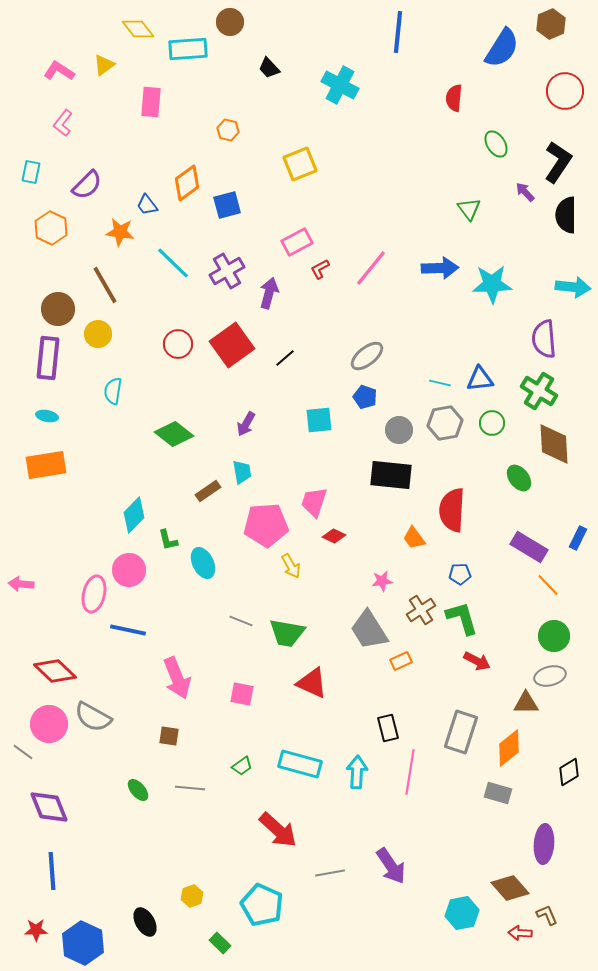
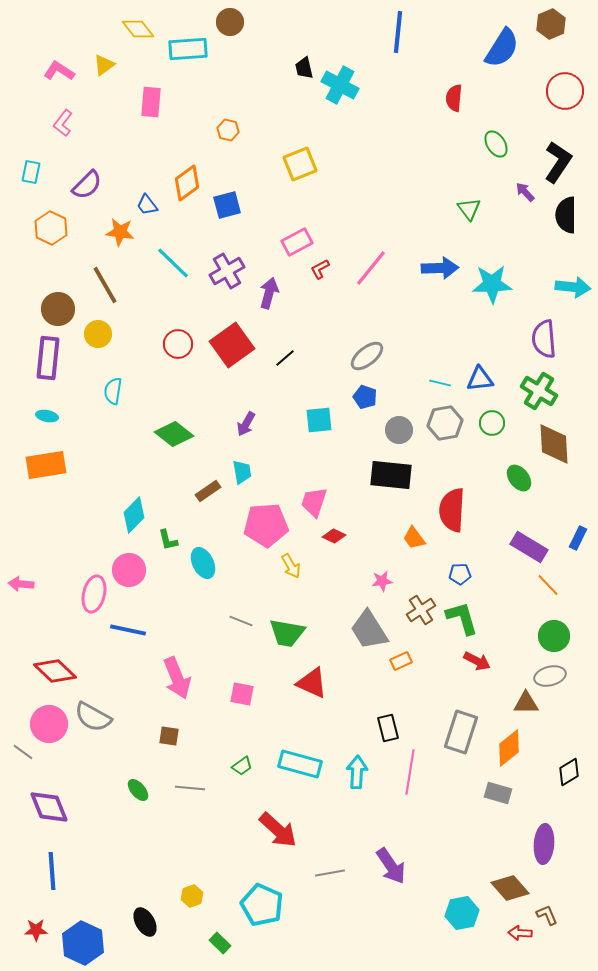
black trapezoid at (269, 68): moved 35 px right; rotated 30 degrees clockwise
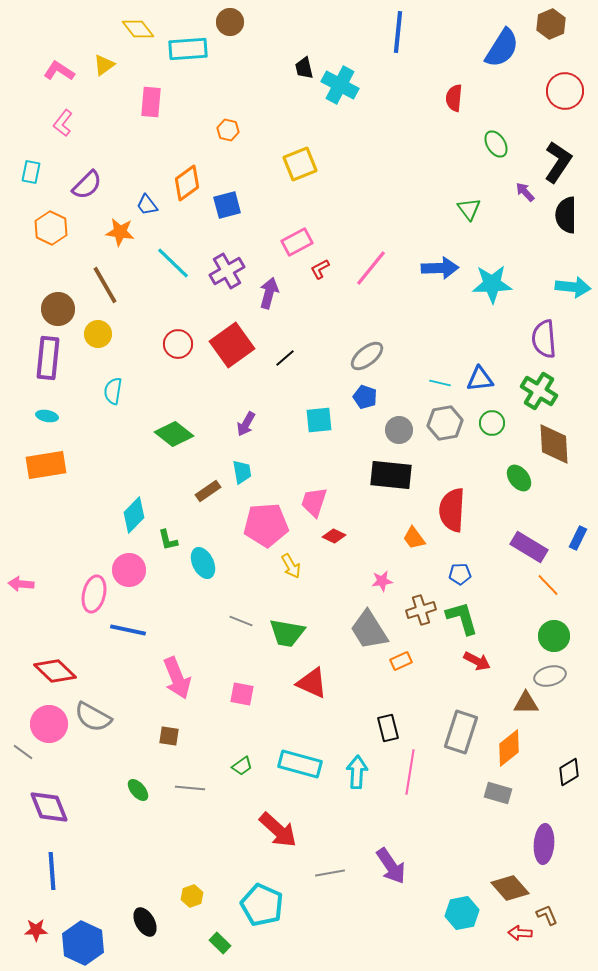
brown cross at (421, 610): rotated 16 degrees clockwise
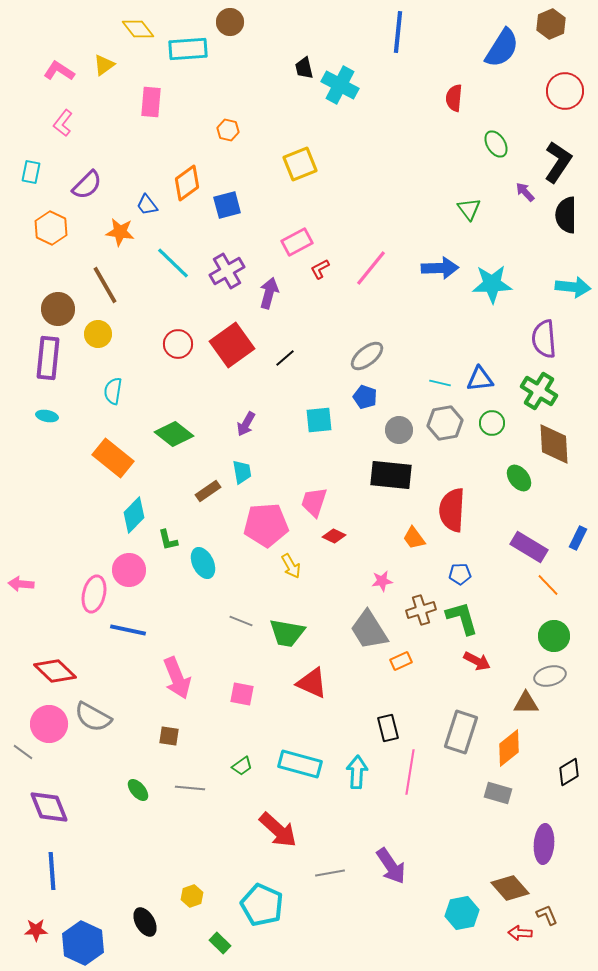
orange rectangle at (46, 465): moved 67 px right, 7 px up; rotated 48 degrees clockwise
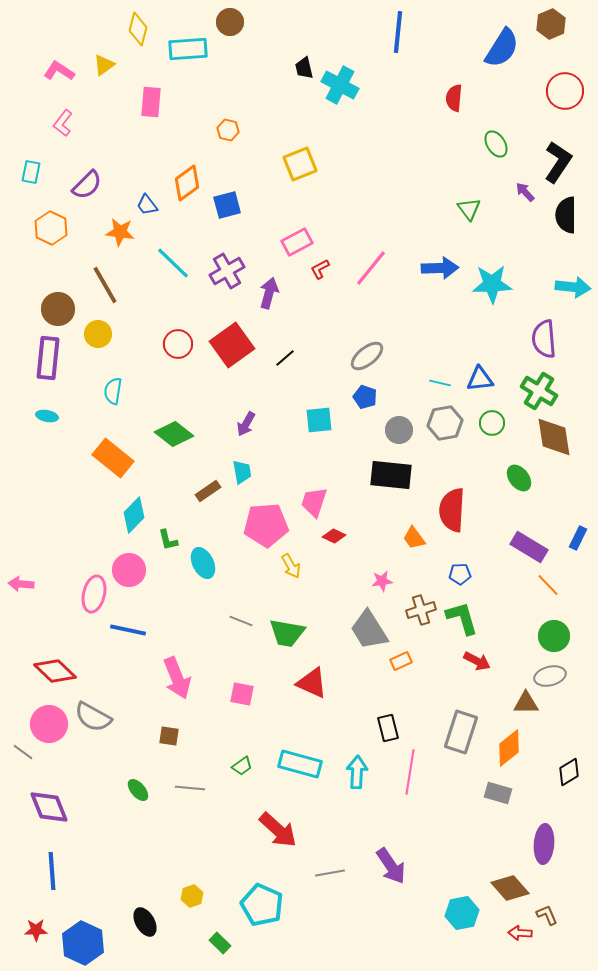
yellow diamond at (138, 29): rotated 52 degrees clockwise
brown diamond at (554, 444): moved 7 px up; rotated 6 degrees counterclockwise
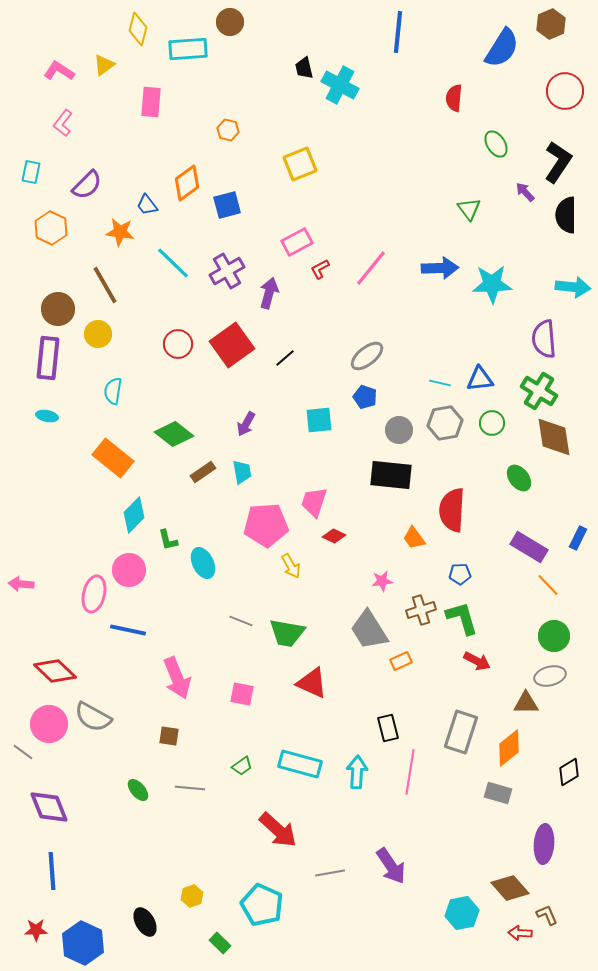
brown rectangle at (208, 491): moved 5 px left, 19 px up
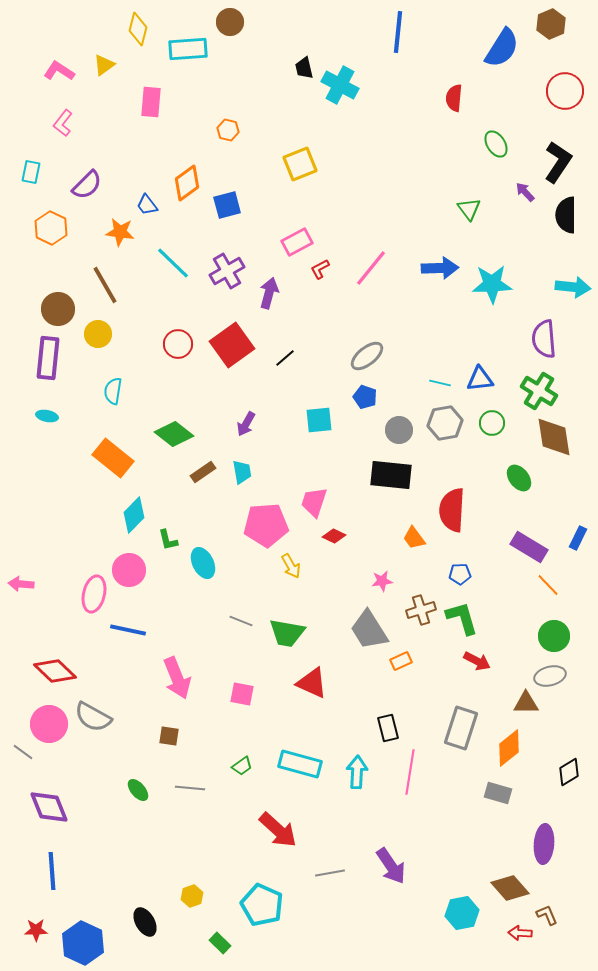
gray rectangle at (461, 732): moved 4 px up
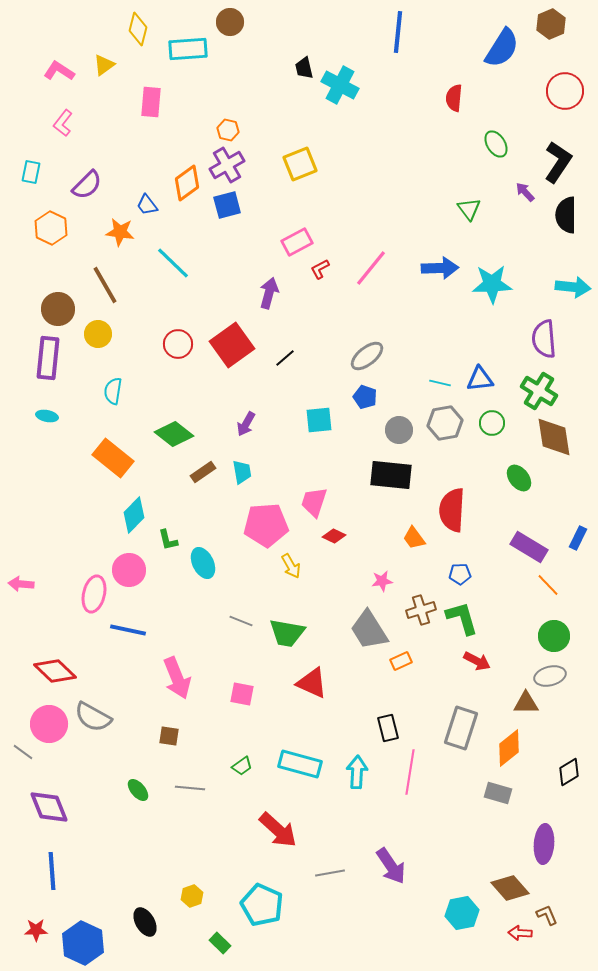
purple cross at (227, 271): moved 106 px up
